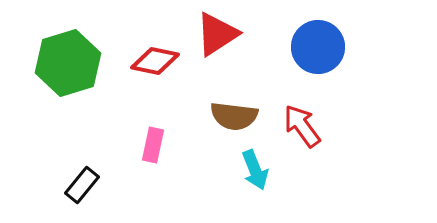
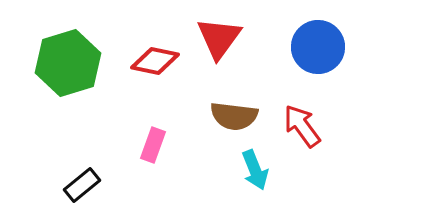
red triangle: moved 2 px right, 4 px down; rotated 21 degrees counterclockwise
pink rectangle: rotated 8 degrees clockwise
black rectangle: rotated 12 degrees clockwise
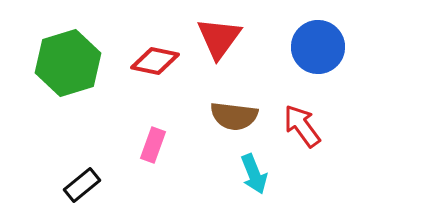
cyan arrow: moved 1 px left, 4 px down
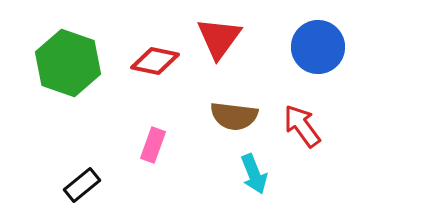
green hexagon: rotated 24 degrees counterclockwise
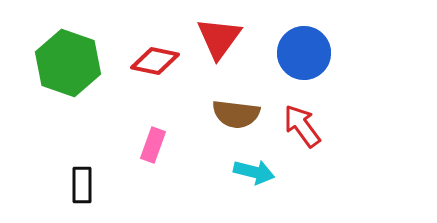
blue circle: moved 14 px left, 6 px down
brown semicircle: moved 2 px right, 2 px up
cyan arrow: moved 2 px up; rotated 54 degrees counterclockwise
black rectangle: rotated 51 degrees counterclockwise
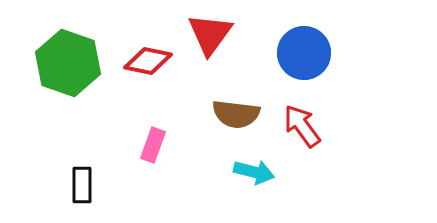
red triangle: moved 9 px left, 4 px up
red diamond: moved 7 px left
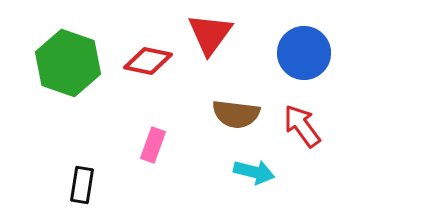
black rectangle: rotated 9 degrees clockwise
